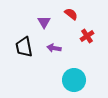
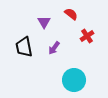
purple arrow: rotated 64 degrees counterclockwise
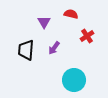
red semicircle: rotated 24 degrees counterclockwise
black trapezoid: moved 2 px right, 3 px down; rotated 15 degrees clockwise
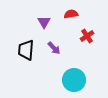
red semicircle: rotated 24 degrees counterclockwise
purple arrow: rotated 80 degrees counterclockwise
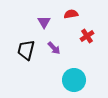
black trapezoid: rotated 10 degrees clockwise
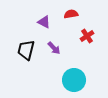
purple triangle: rotated 32 degrees counterclockwise
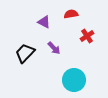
black trapezoid: moved 1 px left, 3 px down; rotated 30 degrees clockwise
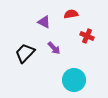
red cross: rotated 32 degrees counterclockwise
